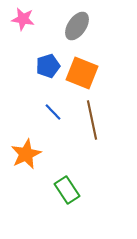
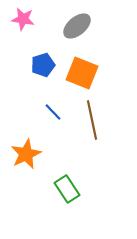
gray ellipse: rotated 16 degrees clockwise
blue pentagon: moved 5 px left, 1 px up
green rectangle: moved 1 px up
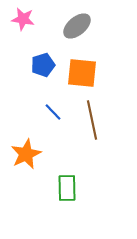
orange square: rotated 16 degrees counterclockwise
green rectangle: moved 1 px up; rotated 32 degrees clockwise
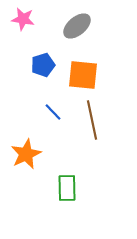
orange square: moved 1 px right, 2 px down
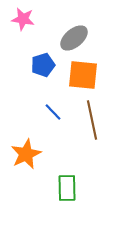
gray ellipse: moved 3 px left, 12 px down
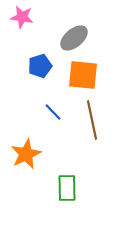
pink star: moved 1 px left, 2 px up
blue pentagon: moved 3 px left, 1 px down
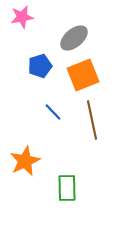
pink star: rotated 20 degrees counterclockwise
orange square: rotated 28 degrees counterclockwise
orange star: moved 1 px left, 7 px down
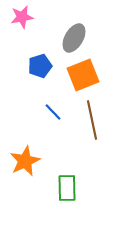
gray ellipse: rotated 20 degrees counterclockwise
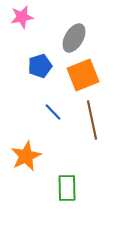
orange star: moved 1 px right, 5 px up
